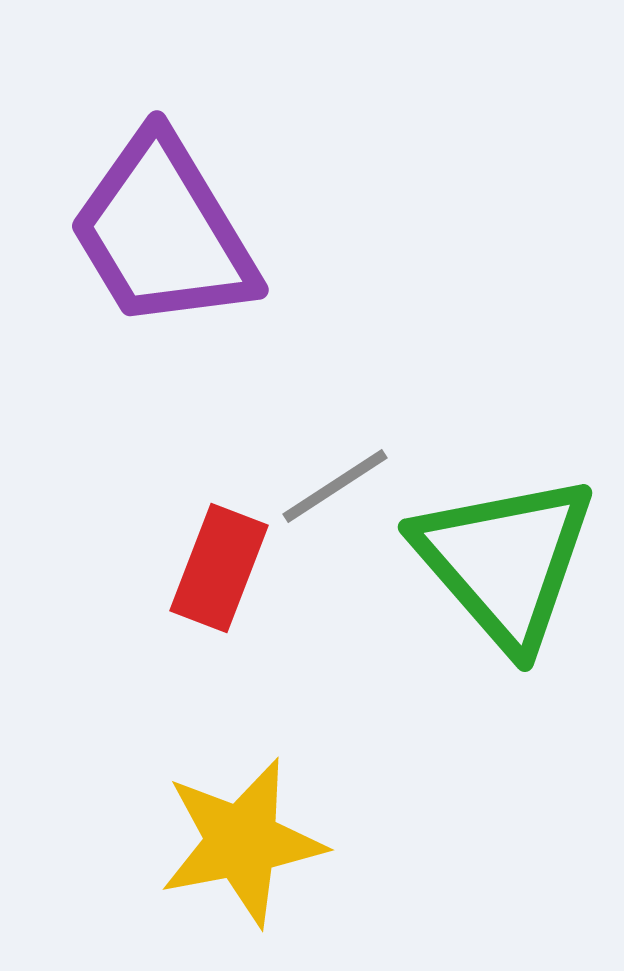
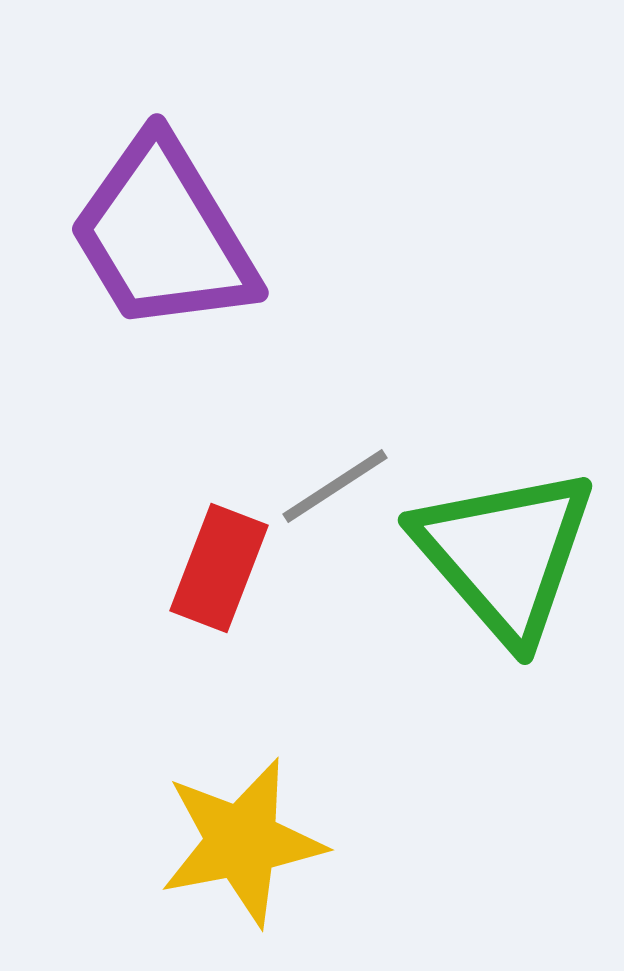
purple trapezoid: moved 3 px down
green triangle: moved 7 px up
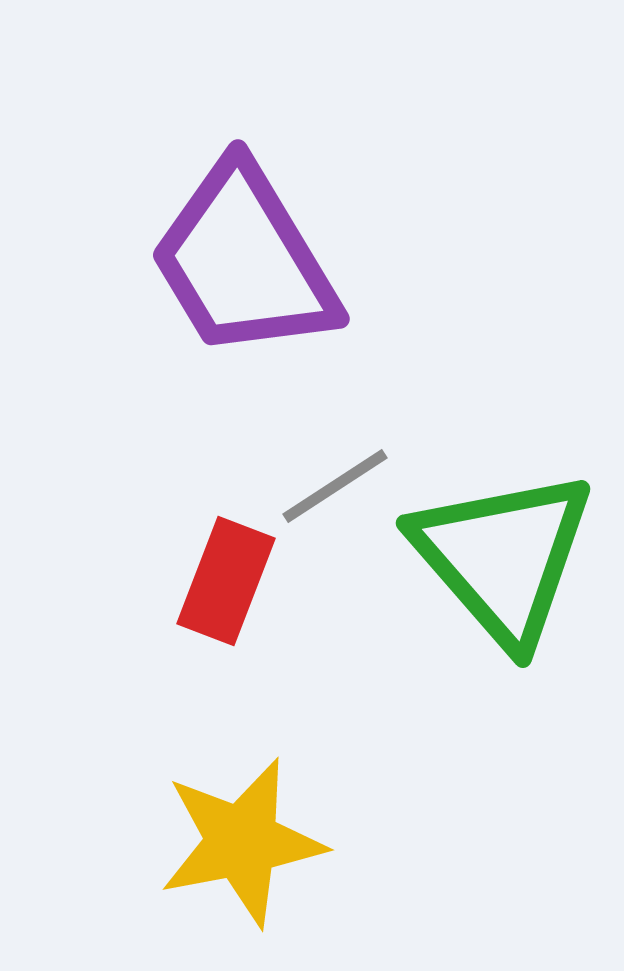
purple trapezoid: moved 81 px right, 26 px down
green triangle: moved 2 px left, 3 px down
red rectangle: moved 7 px right, 13 px down
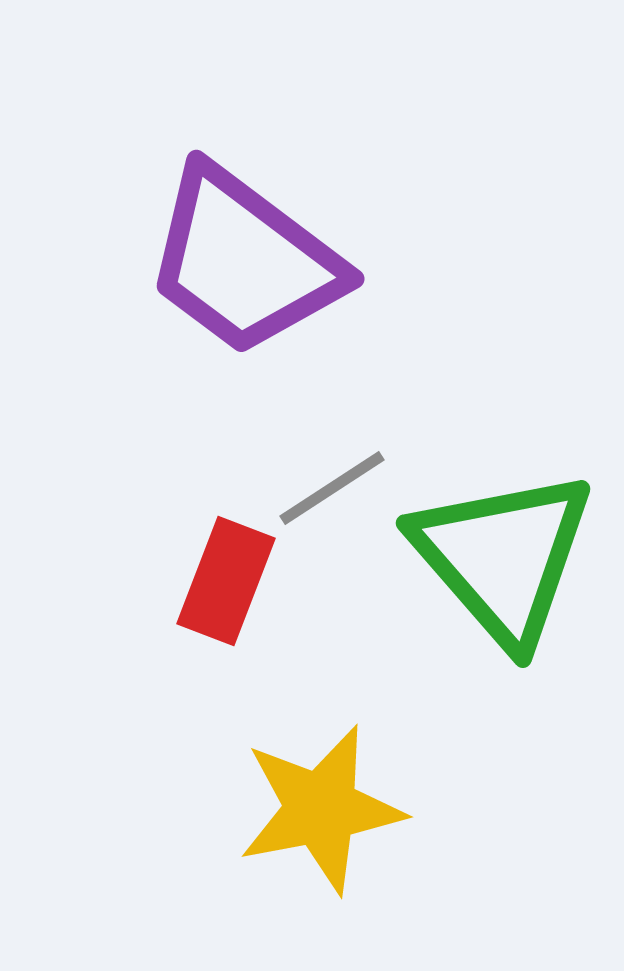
purple trapezoid: rotated 22 degrees counterclockwise
gray line: moved 3 px left, 2 px down
yellow star: moved 79 px right, 33 px up
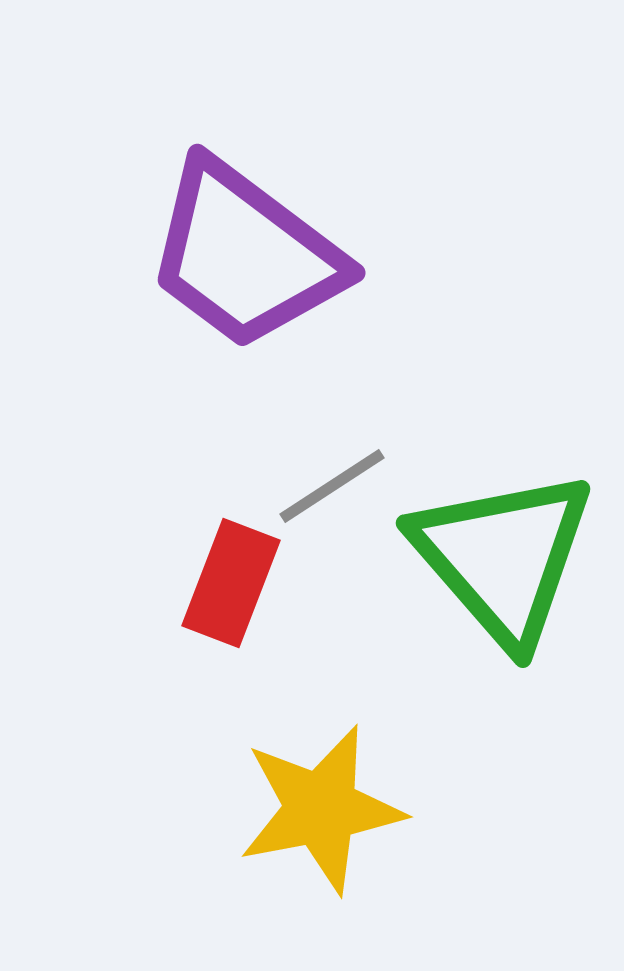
purple trapezoid: moved 1 px right, 6 px up
gray line: moved 2 px up
red rectangle: moved 5 px right, 2 px down
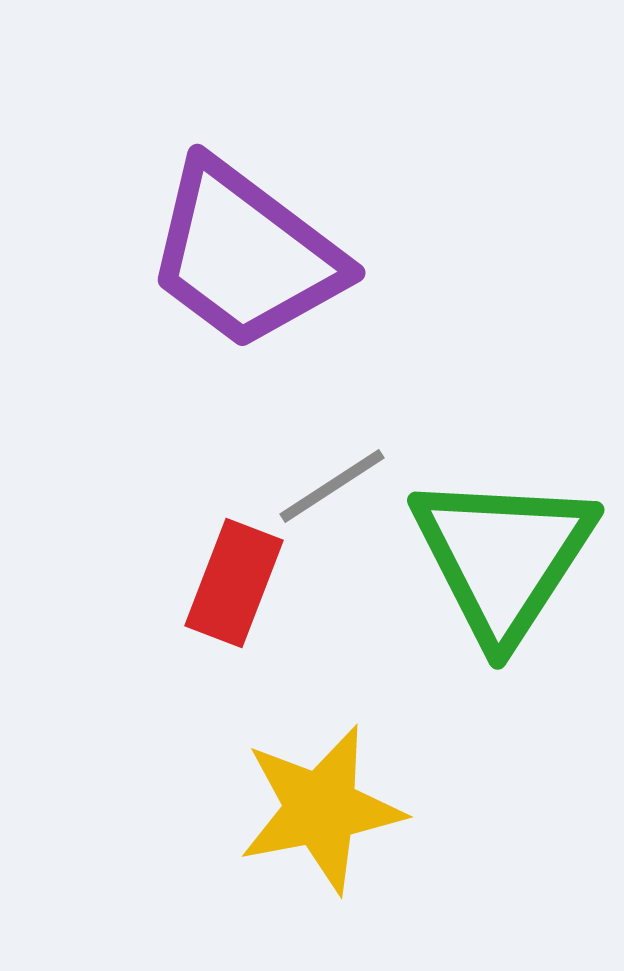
green triangle: rotated 14 degrees clockwise
red rectangle: moved 3 px right
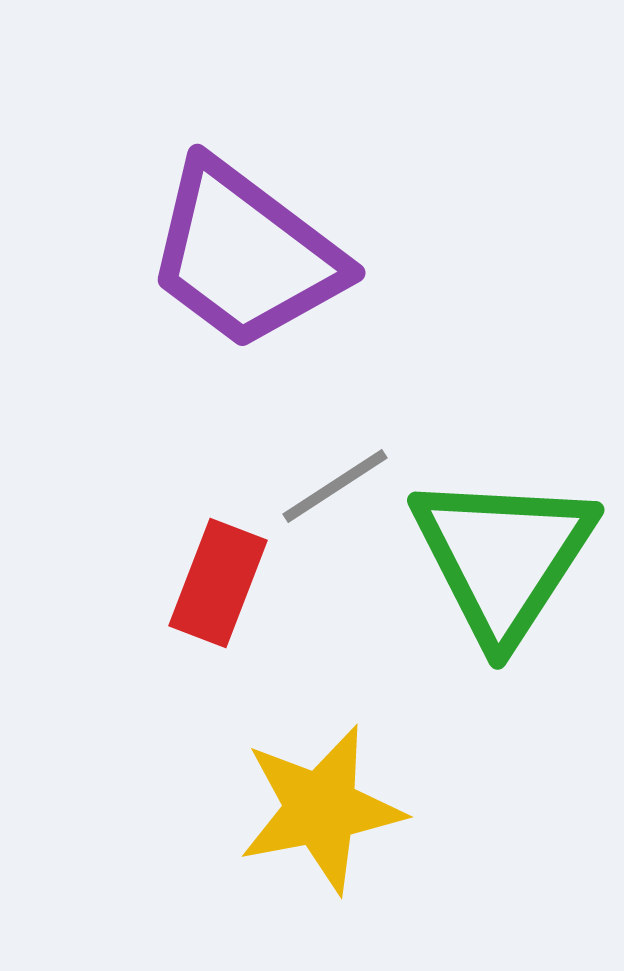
gray line: moved 3 px right
red rectangle: moved 16 px left
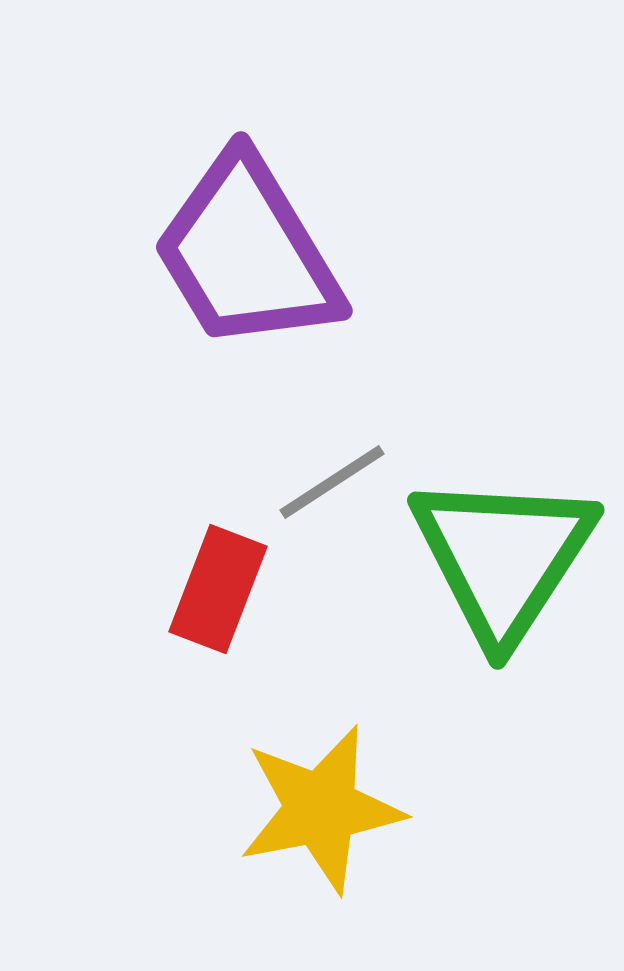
purple trapezoid: moved 2 px right, 2 px up; rotated 22 degrees clockwise
gray line: moved 3 px left, 4 px up
red rectangle: moved 6 px down
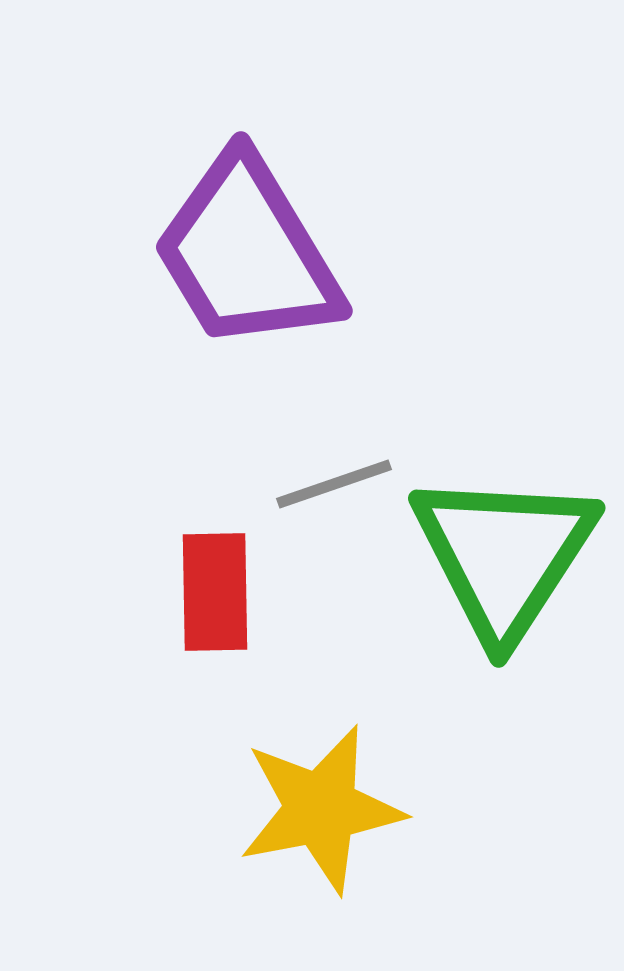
gray line: moved 2 px right, 2 px down; rotated 14 degrees clockwise
green triangle: moved 1 px right, 2 px up
red rectangle: moved 3 px left, 3 px down; rotated 22 degrees counterclockwise
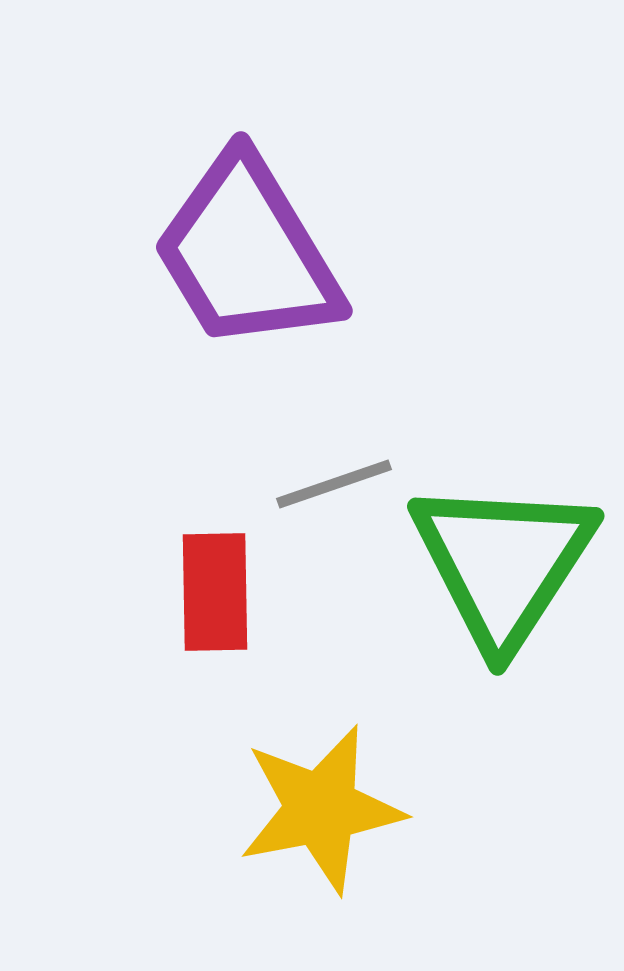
green triangle: moved 1 px left, 8 px down
